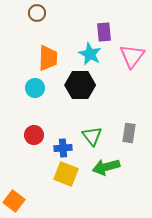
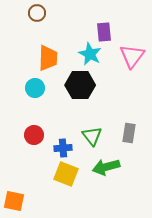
orange square: rotated 25 degrees counterclockwise
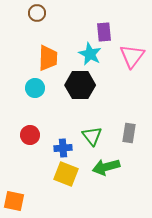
red circle: moved 4 px left
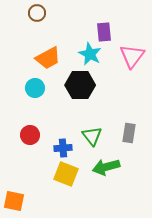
orange trapezoid: rotated 60 degrees clockwise
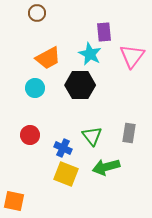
blue cross: rotated 30 degrees clockwise
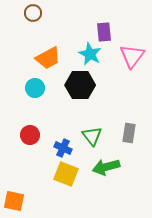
brown circle: moved 4 px left
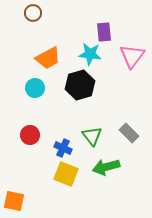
cyan star: rotated 20 degrees counterclockwise
black hexagon: rotated 16 degrees counterclockwise
gray rectangle: rotated 54 degrees counterclockwise
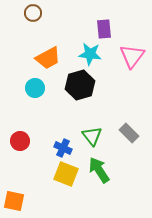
purple rectangle: moved 3 px up
red circle: moved 10 px left, 6 px down
green arrow: moved 7 px left, 3 px down; rotated 72 degrees clockwise
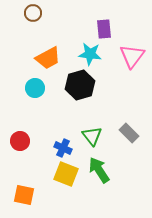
orange square: moved 10 px right, 6 px up
